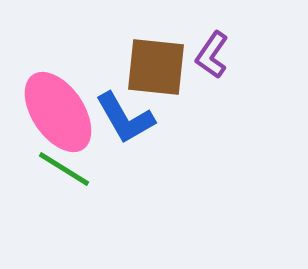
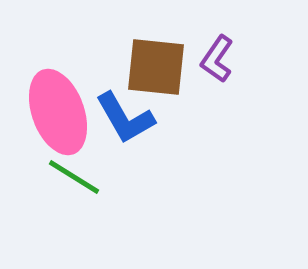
purple L-shape: moved 5 px right, 4 px down
pink ellipse: rotated 14 degrees clockwise
green line: moved 10 px right, 8 px down
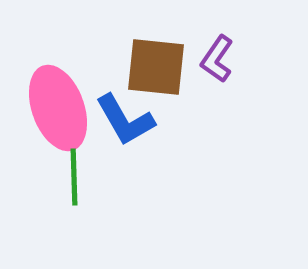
pink ellipse: moved 4 px up
blue L-shape: moved 2 px down
green line: rotated 56 degrees clockwise
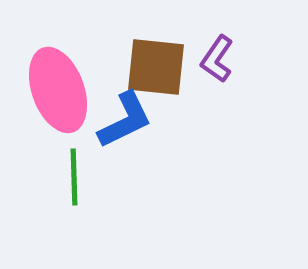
pink ellipse: moved 18 px up
blue L-shape: rotated 86 degrees counterclockwise
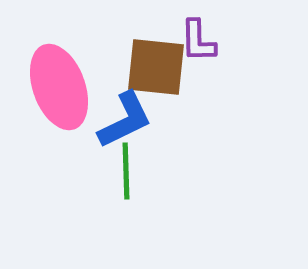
purple L-shape: moved 19 px left, 18 px up; rotated 36 degrees counterclockwise
pink ellipse: moved 1 px right, 3 px up
green line: moved 52 px right, 6 px up
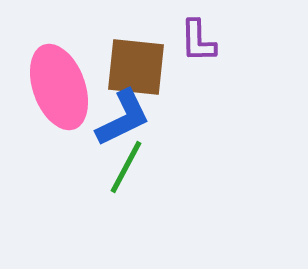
brown square: moved 20 px left
blue L-shape: moved 2 px left, 2 px up
green line: moved 4 px up; rotated 30 degrees clockwise
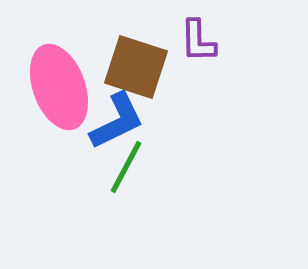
brown square: rotated 12 degrees clockwise
blue L-shape: moved 6 px left, 3 px down
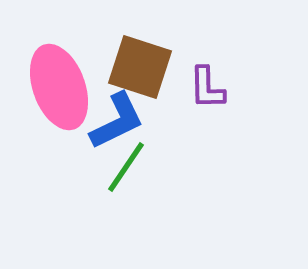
purple L-shape: moved 9 px right, 47 px down
brown square: moved 4 px right
green line: rotated 6 degrees clockwise
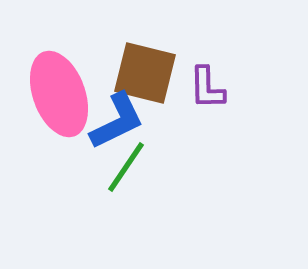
brown square: moved 5 px right, 6 px down; rotated 4 degrees counterclockwise
pink ellipse: moved 7 px down
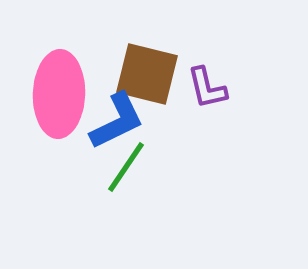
brown square: moved 2 px right, 1 px down
purple L-shape: rotated 12 degrees counterclockwise
pink ellipse: rotated 22 degrees clockwise
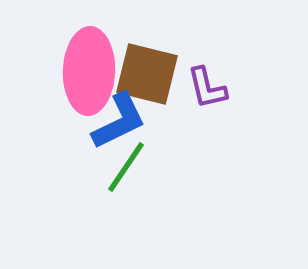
pink ellipse: moved 30 px right, 23 px up
blue L-shape: moved 2 px right
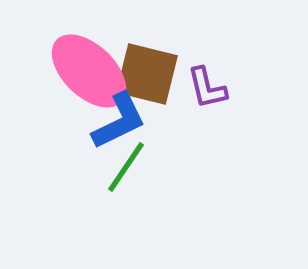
pink ellipse: rotated 48 degrees counterclockwise
